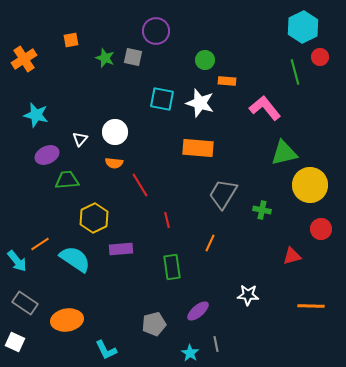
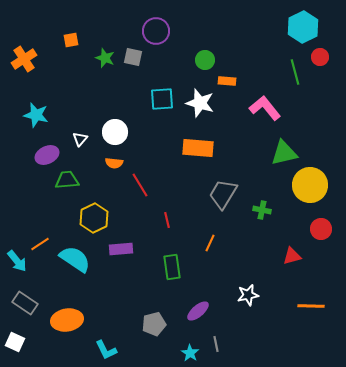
cyan square at (162, 99): rotated 15 degrees counterclockwise
white star at (248, 295): rotated 15 degrees counterclockwise
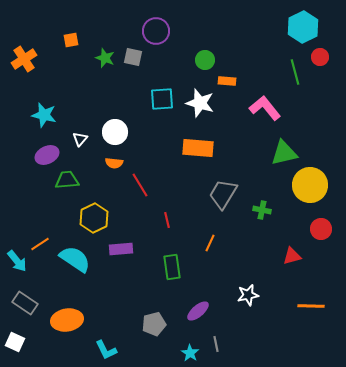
cyan star at (36, 115): moved 8 px right
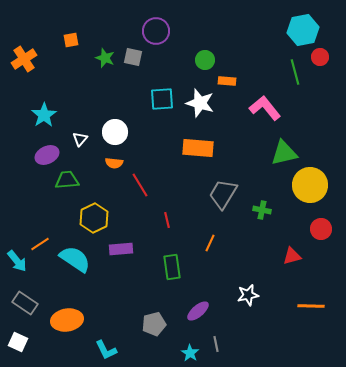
cyan hexagon at (303, 27): moved 3 px down; rotated 16 degrees clockwise
cyan star at (44, 115): rotated 25 degrees clockwise
white square at (15, 342): moved 3 px right
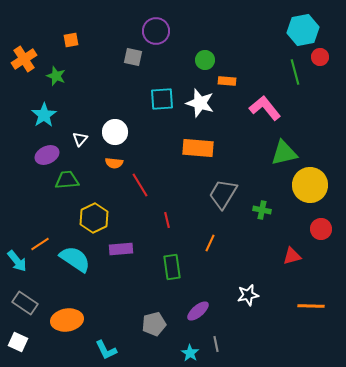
green star at (105, 58): moved 49 px left, 18 px down
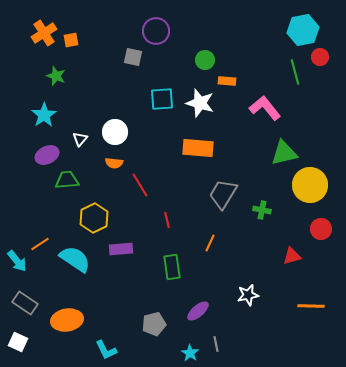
orange cross at (24, 59): moved 20 px right, 26 px up
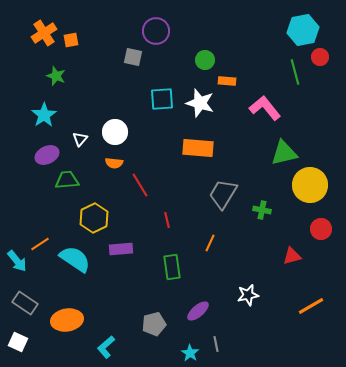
orange line at (311, 306): rotated 32 degrees counterclockwise
cyan L-shape at (106, 350): moved 3 px up; rotated 75 degrees clockwise
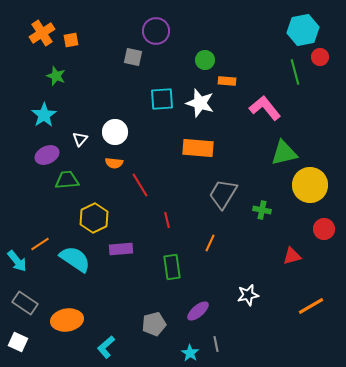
orange cross at (44, 33): moved 2 px left
red circle at (321, 229): moved 3 px right
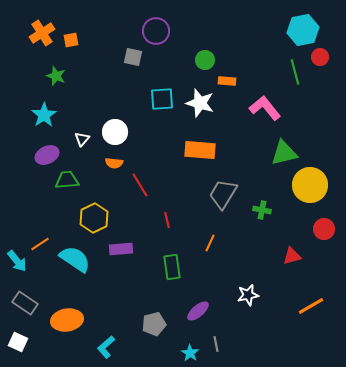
white triangle at (80, 139): moved 2 px right
orange rectangle at (198, 148): moved 2 px right, 2 px down
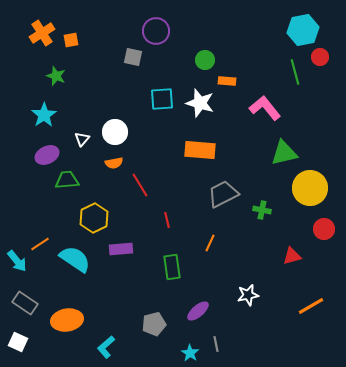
orange semicircle at (114, 163): rotated 18 degrees counterclockwise
yellow circle at (310, 185): moved 3 px down
gray trapezoid at (223, 194): rotated 32 degrees clockwise
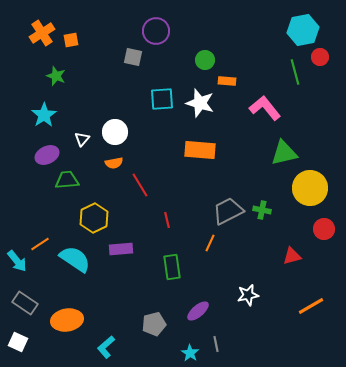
gray trapezoid at (223, 194): moved 5 px right, 17 px down
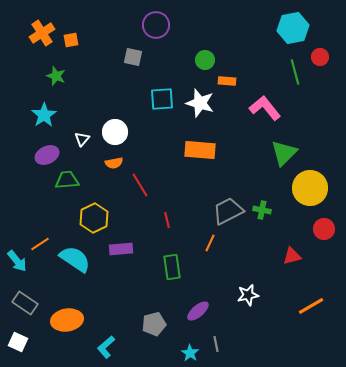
cyan hexagon at (303, 30): moved 10 px left, 2 px up
purple circle at (156, 31): moved 6 px up
green triangle at (284, 153): rotated 32 degrees counterclockwise
